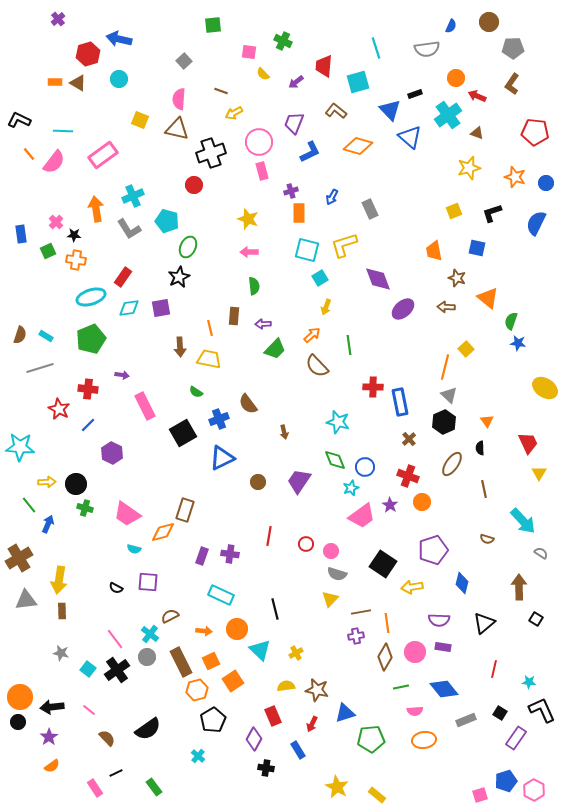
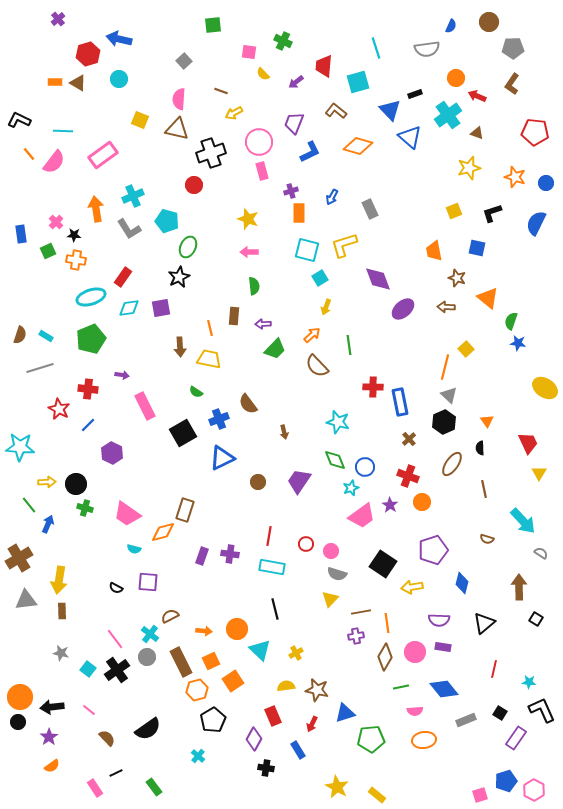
cyan rectangle at (221, 595): moved 51 px right, 28 px up; rotated 15 degrees counterclockwise
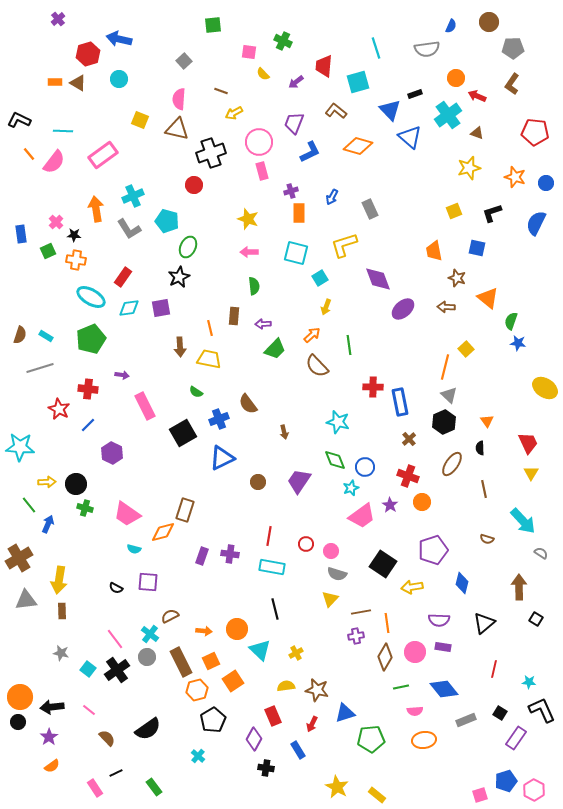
cyan square at (307, 250): moved 11 px left, 3 px down
cyan ellipse at (91, 297): rotated 48 degrees clockwise
yellow triangle at (539, 473): moved 8 px left
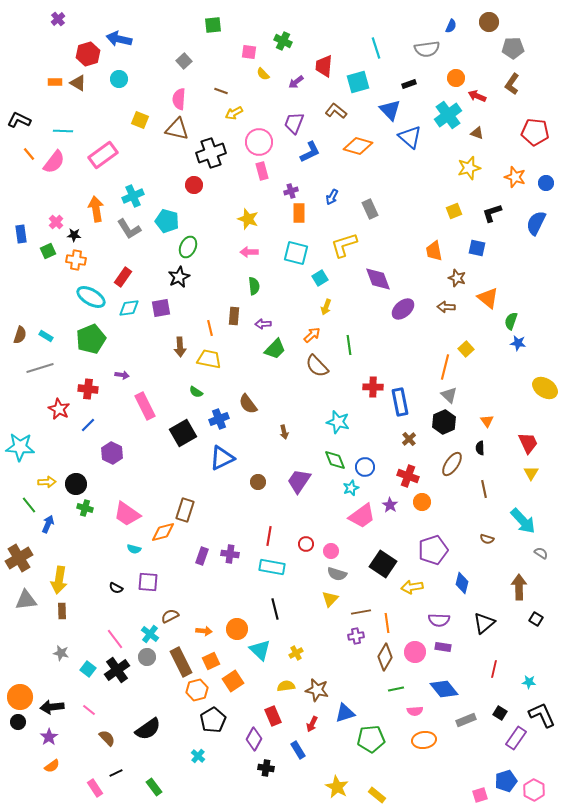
black rectangle at (415, 94): moved 6 px left, 10 px up
green line at (401, 687): moved 5 px left, 2 px down
black L-shape at (542, 710): moved 5 px down
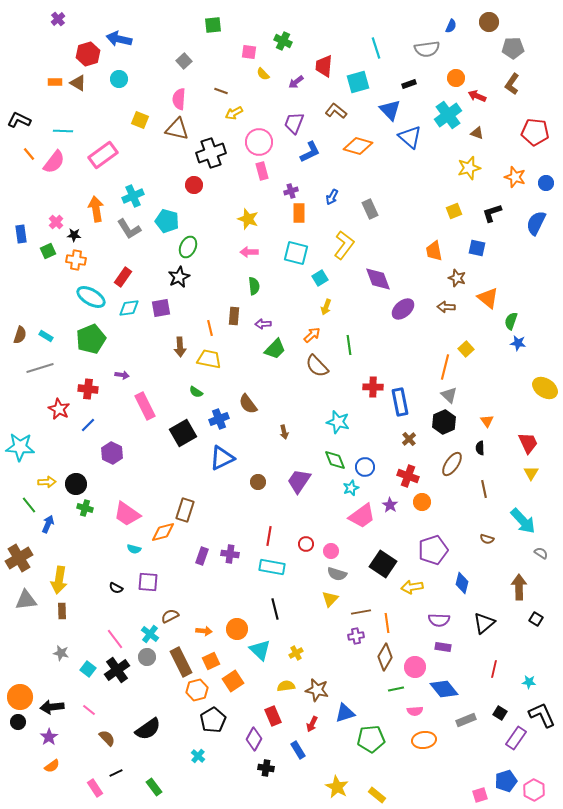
yellow L-shape at (344, 245): rotated 144 degrees clockwise
pink circle at (415, 652): moved 15 px down
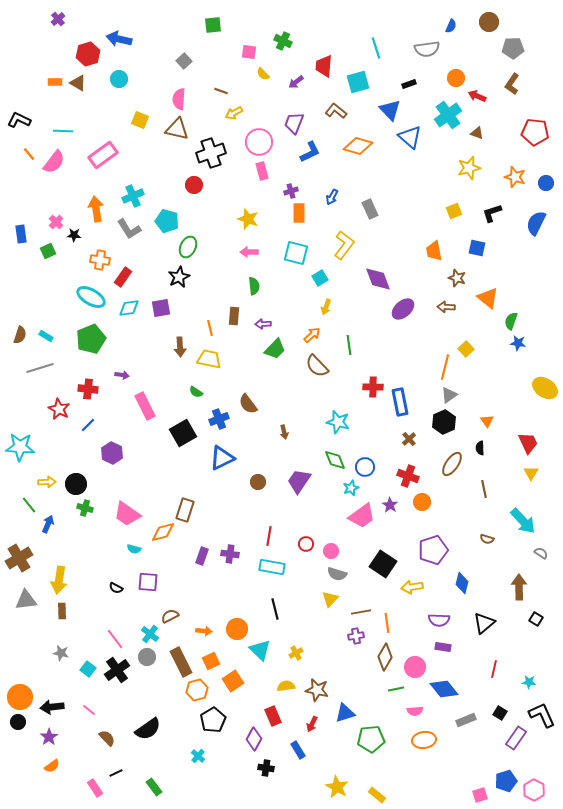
orange cross at (76, 260): moved 24 px right
gray triangle at (449, 395): rotated 42 degrees clockwise
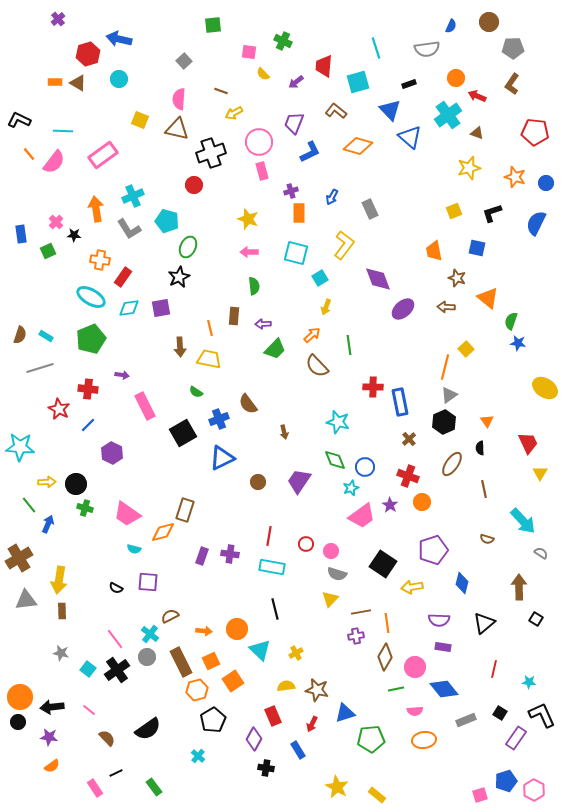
yellow triangle at (531, 473): moved 9 px right
purple star at (49, 737): rotated 30 degrees counterclockwise
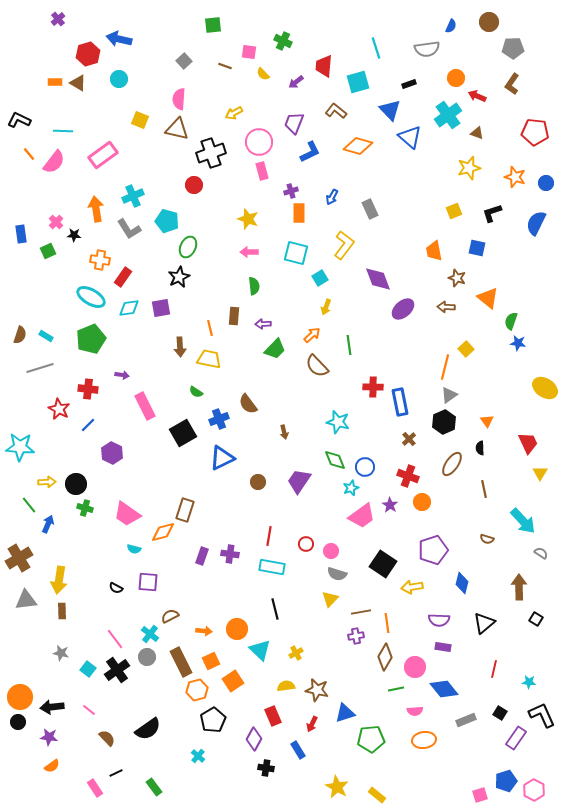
brown line at (221, 91): moved 4 px right, 25 px up
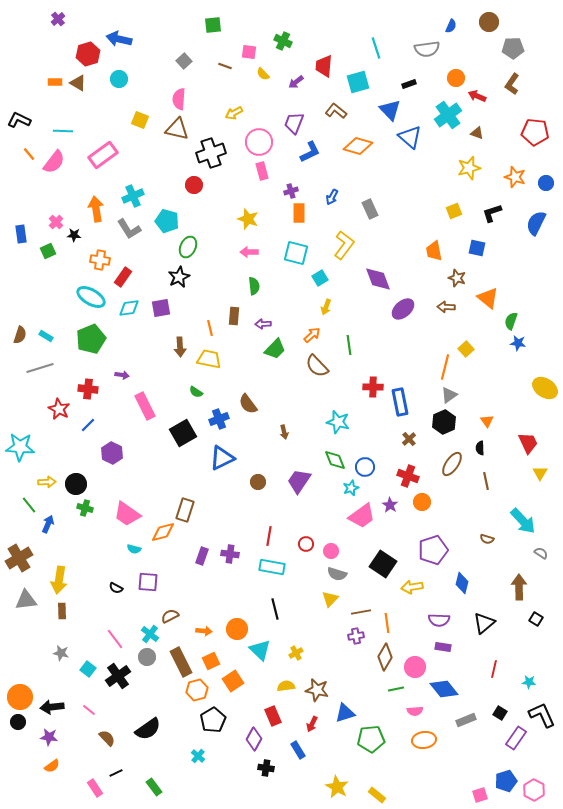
brown line at (484, 489): moved 2 px right, 8 px up
black cross at (117, 670): moved 1 px right, 6 px down
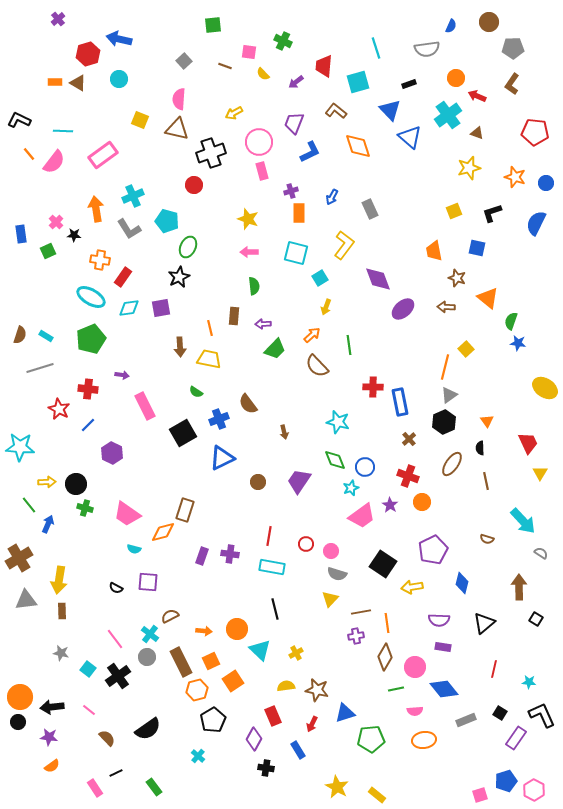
orange diamond at (358, 146): rotated 56 degrees clockwise
purple pentagon at (433, 550): rotated 8 degrees counterclockwise
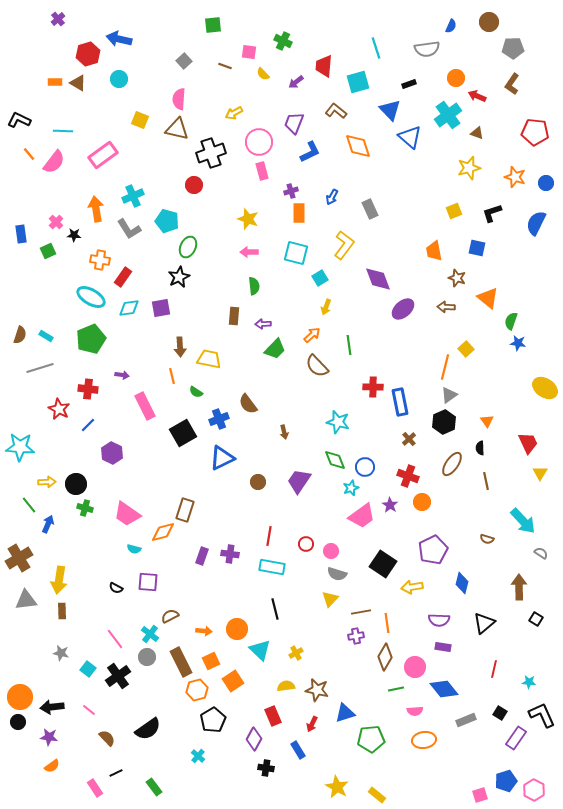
orange line at (210, 328): moved 38 px left, 48 px down
